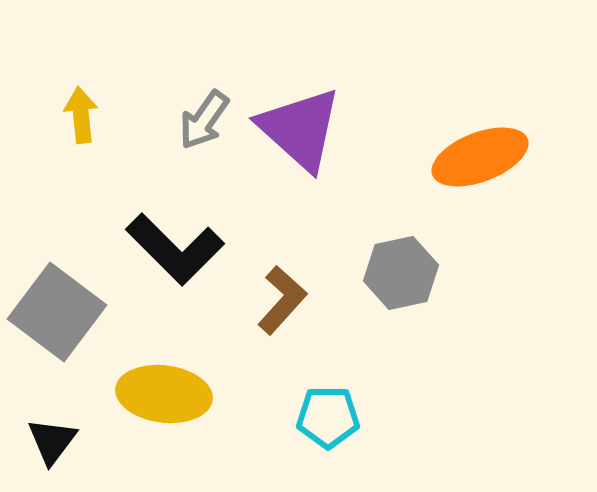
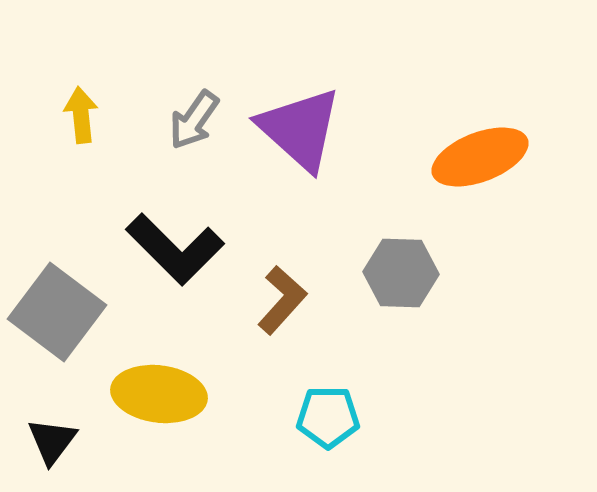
gray arrow: moved 10 px left
gray hexagon: rotated 14 degrees clockwise
yellow ellipse: moved 5 px left
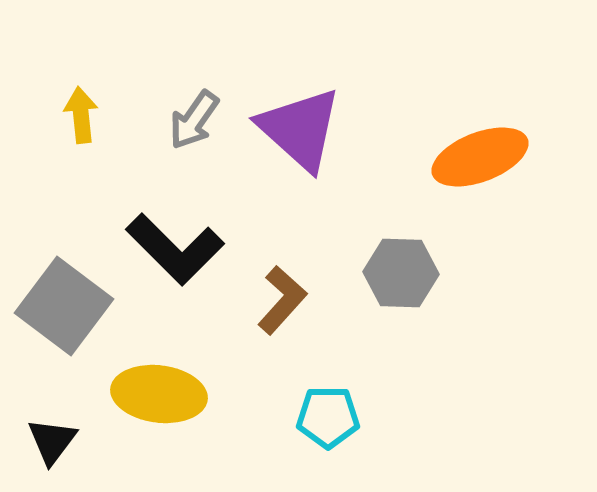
gray square: moved 7 px right, 6 px up
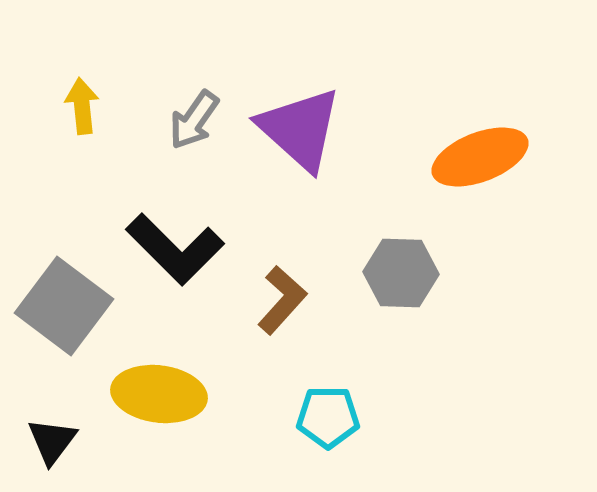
yellow arrow: moved 1 px right, 9 px up
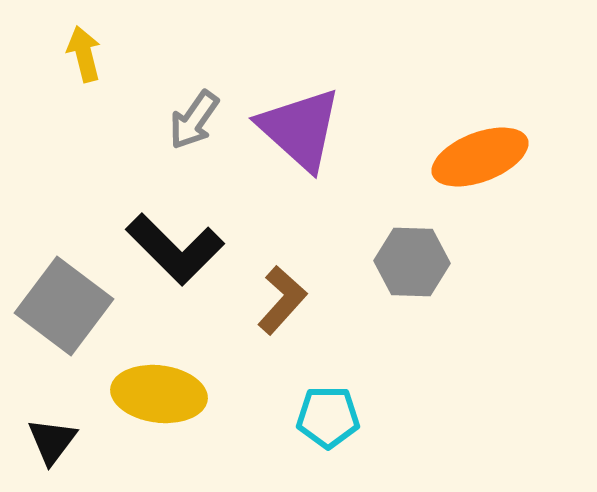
yellow arrow: moved 2 px right, 52 px up; rotated 8 degrees counterclockwise
gray hexagon: moved 11 px right, 11 px up
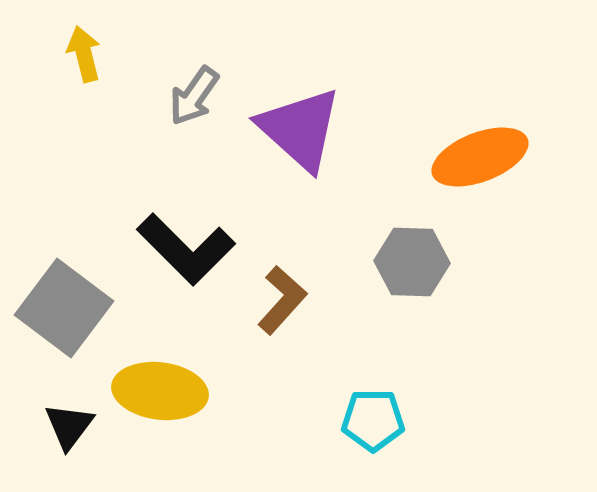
gray arrow: moved 24 px up
black L-shape: moved 11 px right
gray square: moved 2 px down
yellow ellipse: moved 1 px right, 3 px up
cyan pentagon: moved 45 px right, 3 px down
black triangle: moved 17 px right, 15 px up
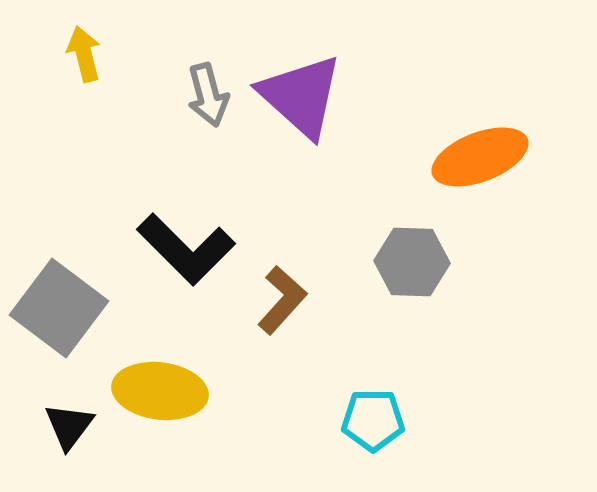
gray arrow: moved 14 px right, 1 px up; rotated 50 degrees counterclockwise
purple triangle: moved 1 px right, 33 px up
gray square: moved 5 px left
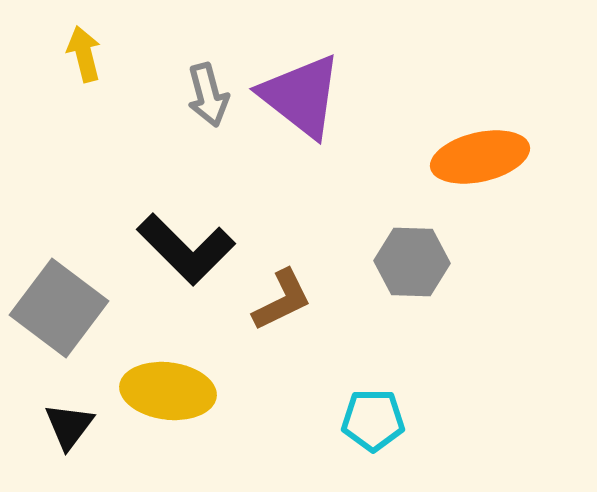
purple triangle: rotated 4 degrees counterclockwise
orange ellipse: rotated 8 degrees clockwise
brown L-shape: rotated 22 degrees clockwise
yellow ellipse: moved 8 px right
